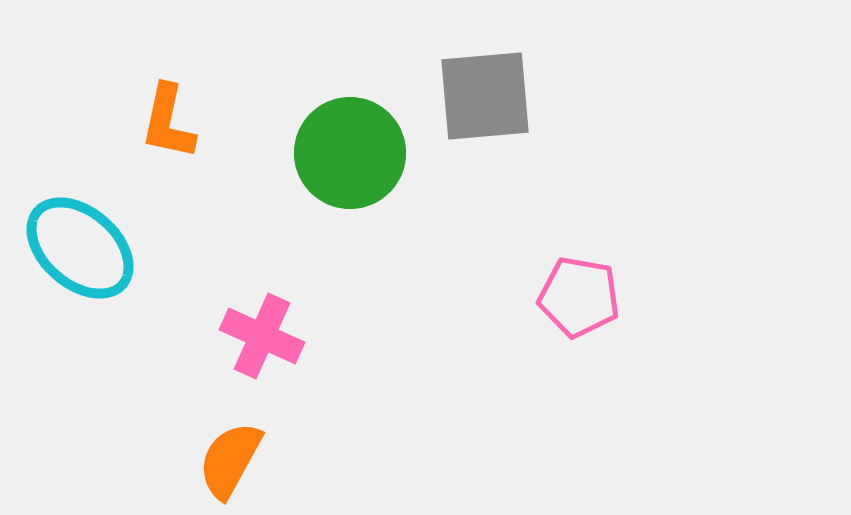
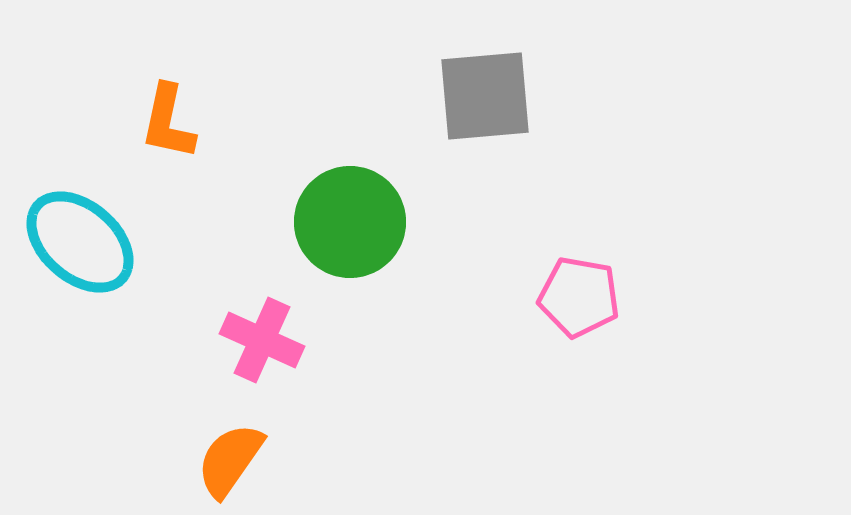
green circle: moved 69 px down
cyan ellipse: moved 6 px up
pink cross: moved 4 px down
orange semicircle: rotated 6 degrees clockwise
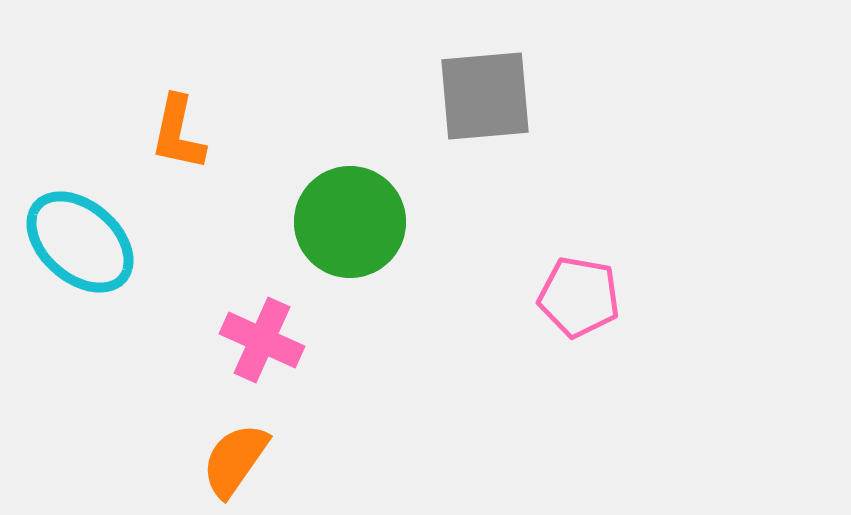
orange L-shape: moved 10 px right, 11 px down
orange semicircle: moved 5 px right
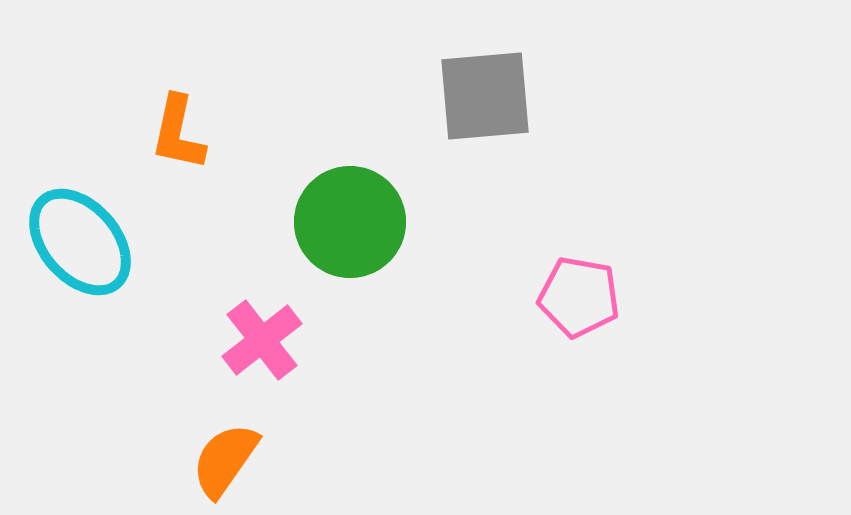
cyan ellipse: rotated 8 degrees clockwise
pink cross: rotated 28 degrees clockwise
orange semicircle: moved 10 px left
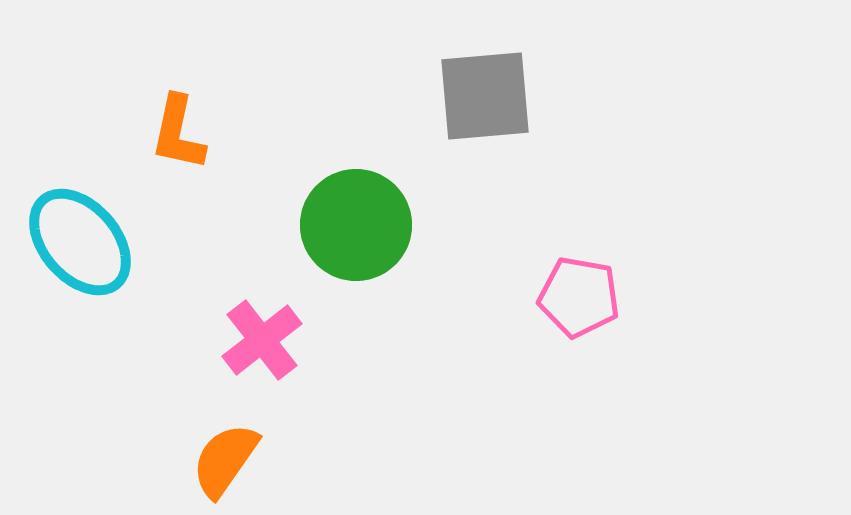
green circle: moved 6 px right, 3 px down
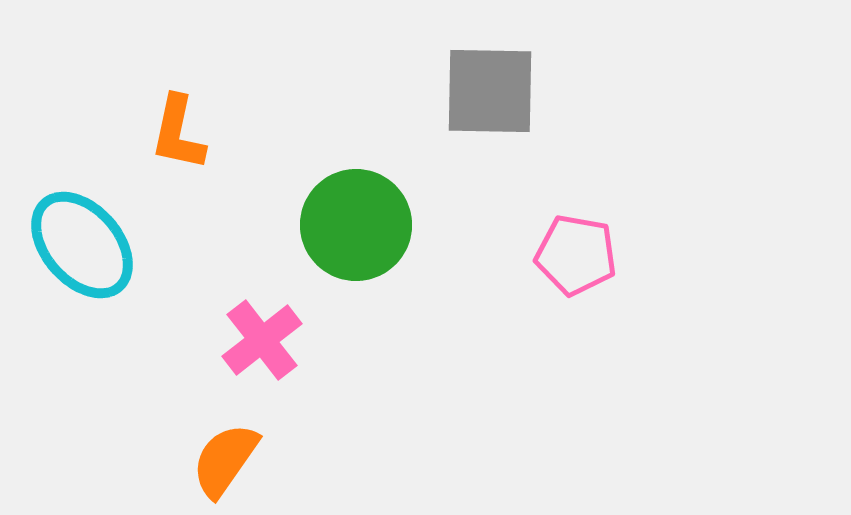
gray square: moved 5 px right, 5 px up; rotated 6 degrees clockwise
cyan ellipse: moved 2 px right, 3 px down
pink pentagon: moved 3 px left, 42 px up
